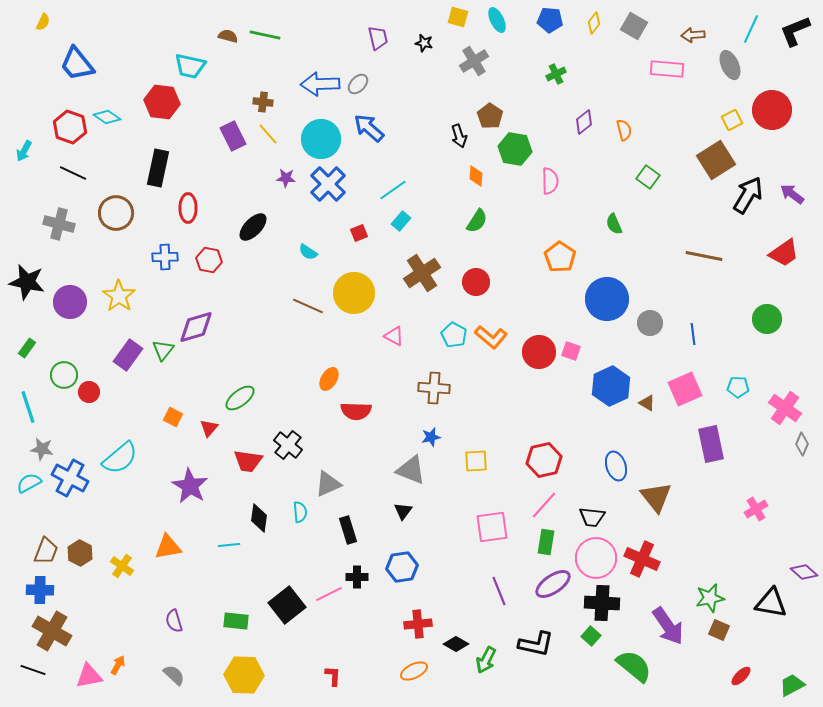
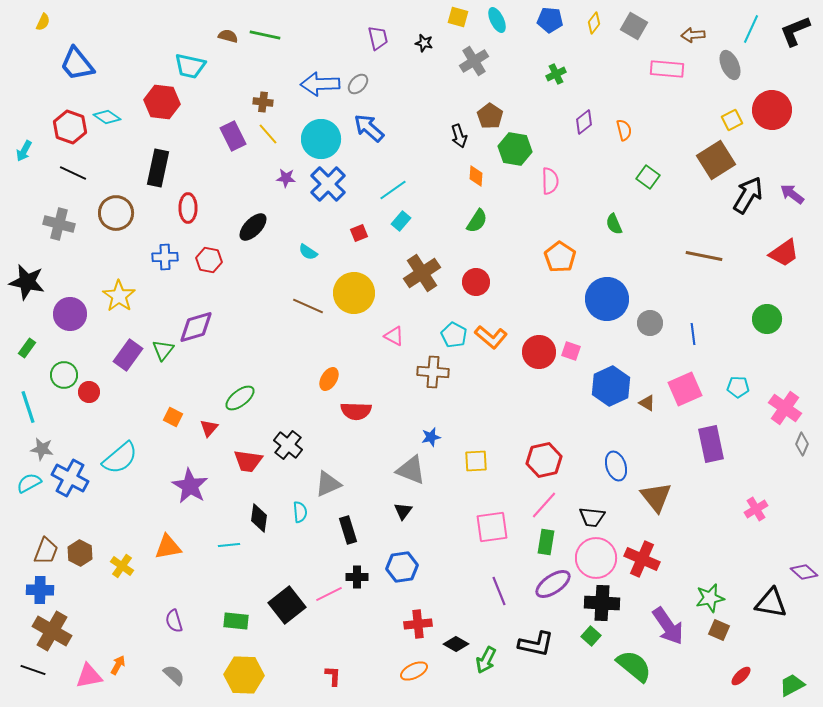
purple circle at (70, 302): moved 12 px down
brown cross at (434, 388): moved 1 px left, 16 px up
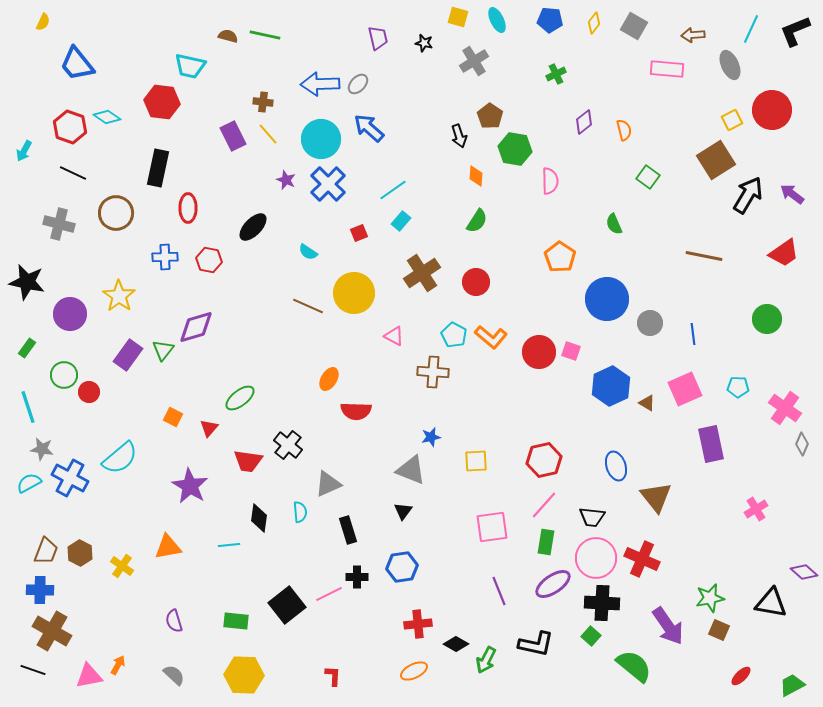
purple star at (286, 178): moved 2 px down; rotated 18 degrees clockwise
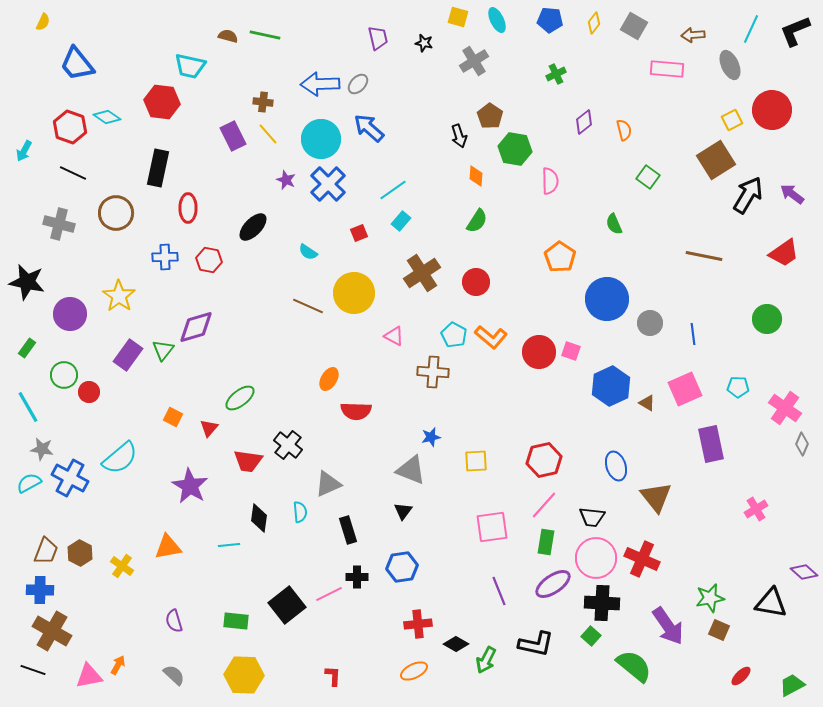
cyan line at (28, 407): rotated 12 degrees counterclockwise
